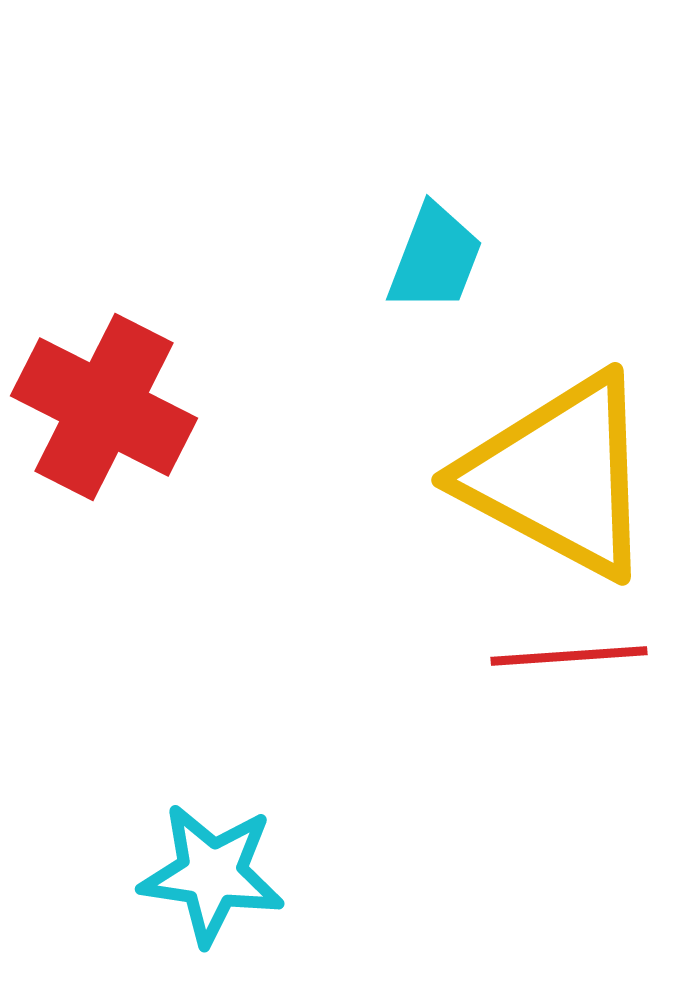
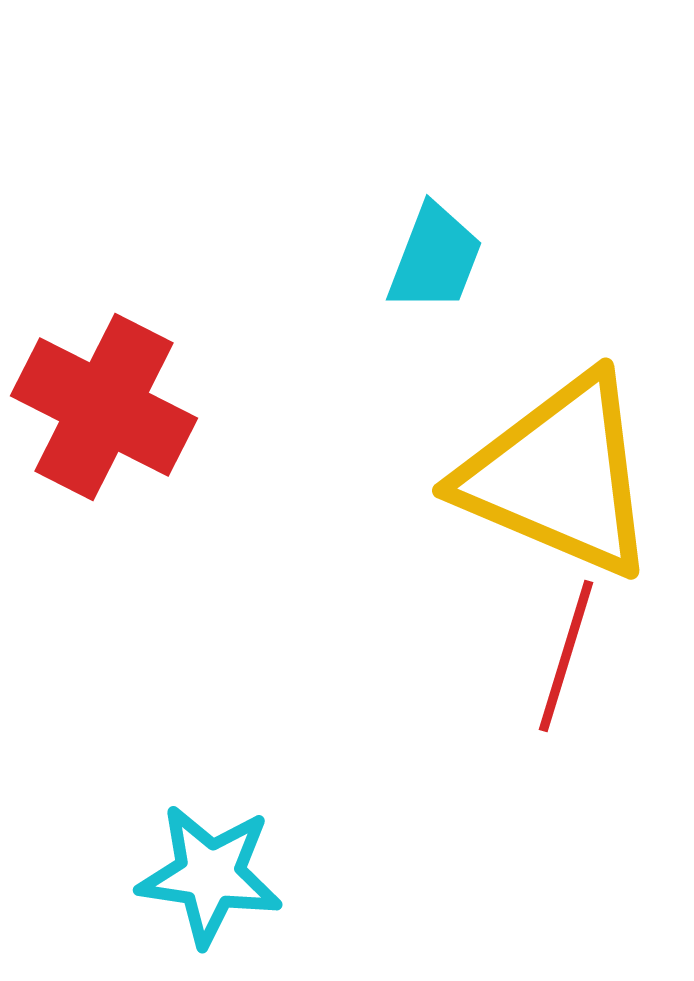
yellow triangle: rotated 5 degrees counterclockwise
red line: moved 3 px left; rotated 69 degrees counterclockwise
cyan star: moved 2 px left, 1 px down
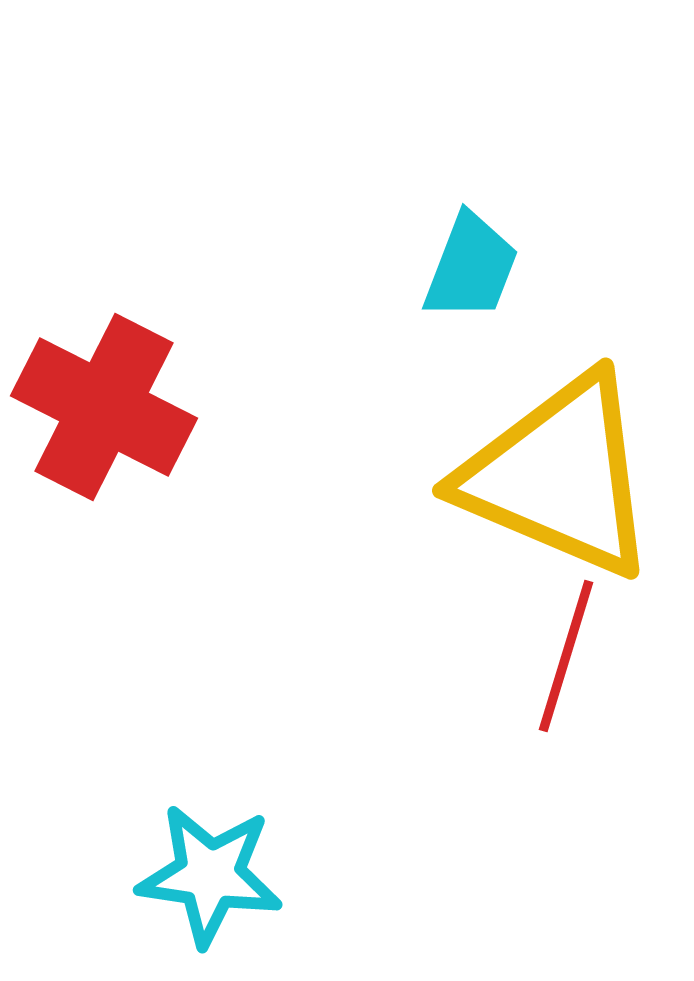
cyan trapezoid: moved 36 px right, 9 px down
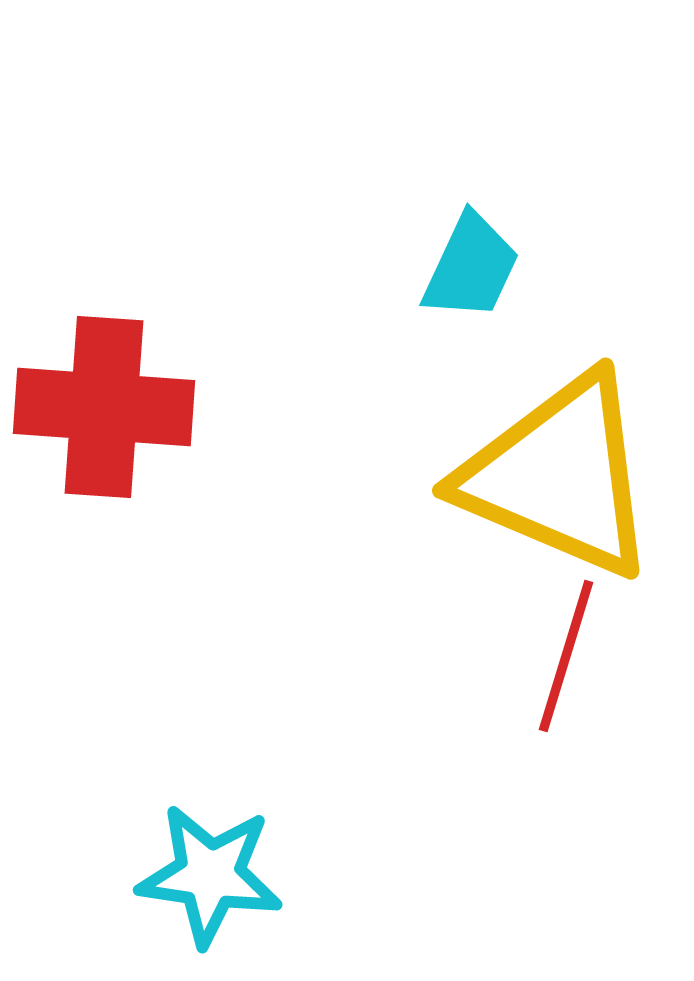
cyan trapezoid: rotated 4 degrees clockwise
red cross: rotated 23 degrees counterclockwise
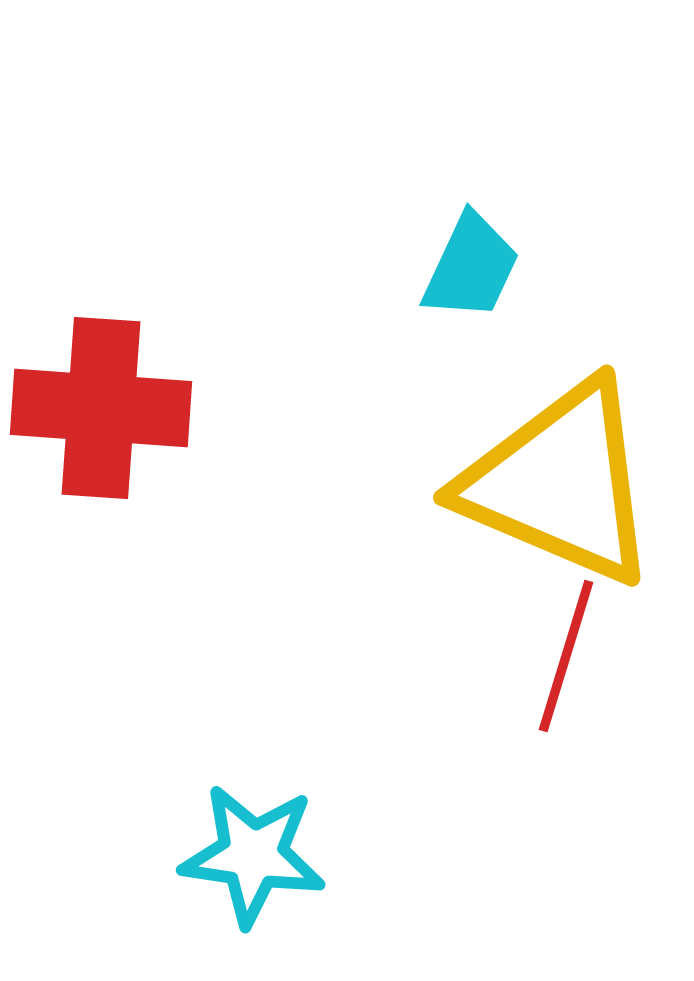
red cross: moved 3 px left, 1 px down
yellow triangle: moved 1 px right, 7 px down
cyan star: moved 43 px right, 20 px up
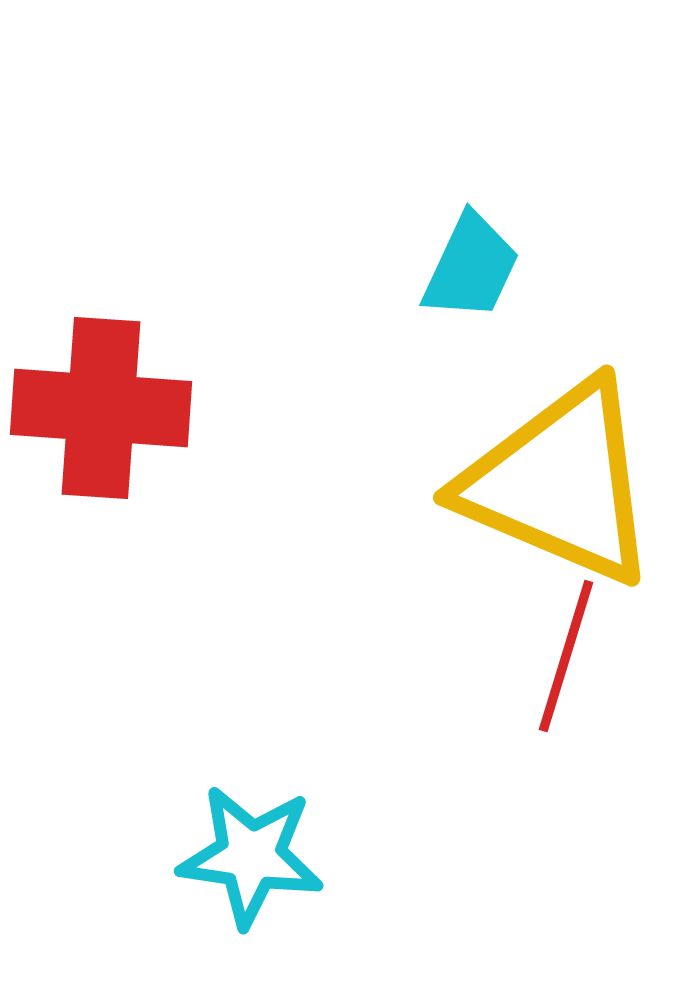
cyan star: moved 2 px left, 1 px down
